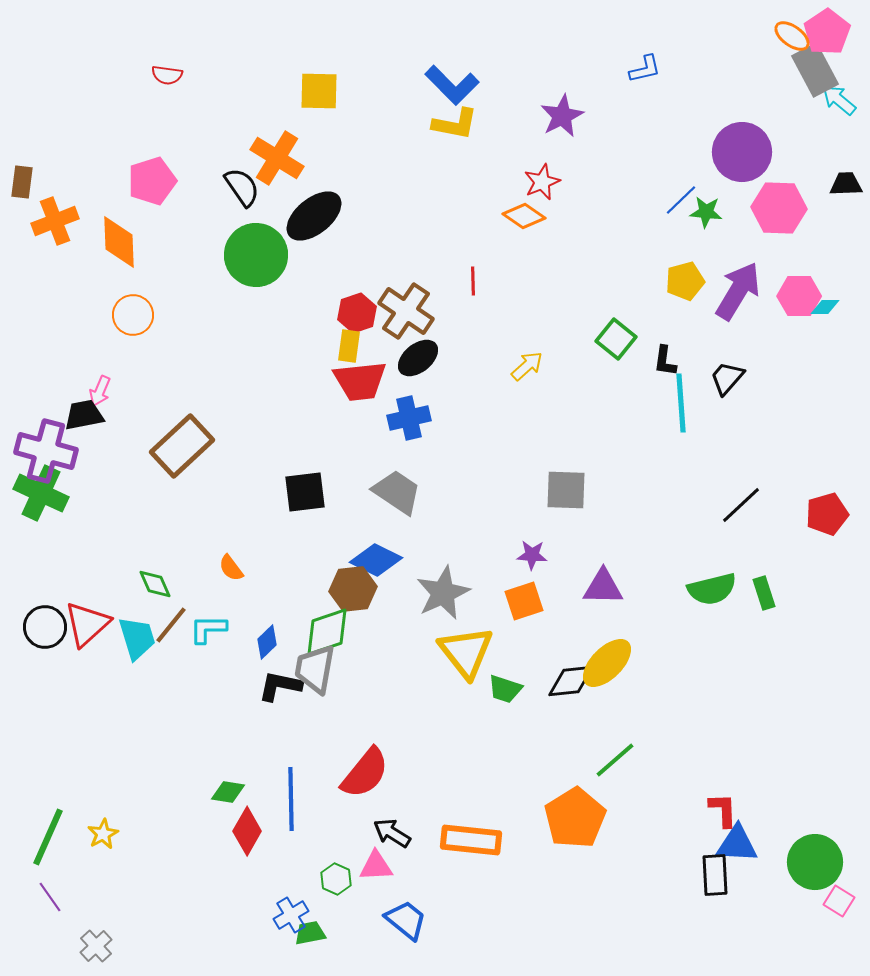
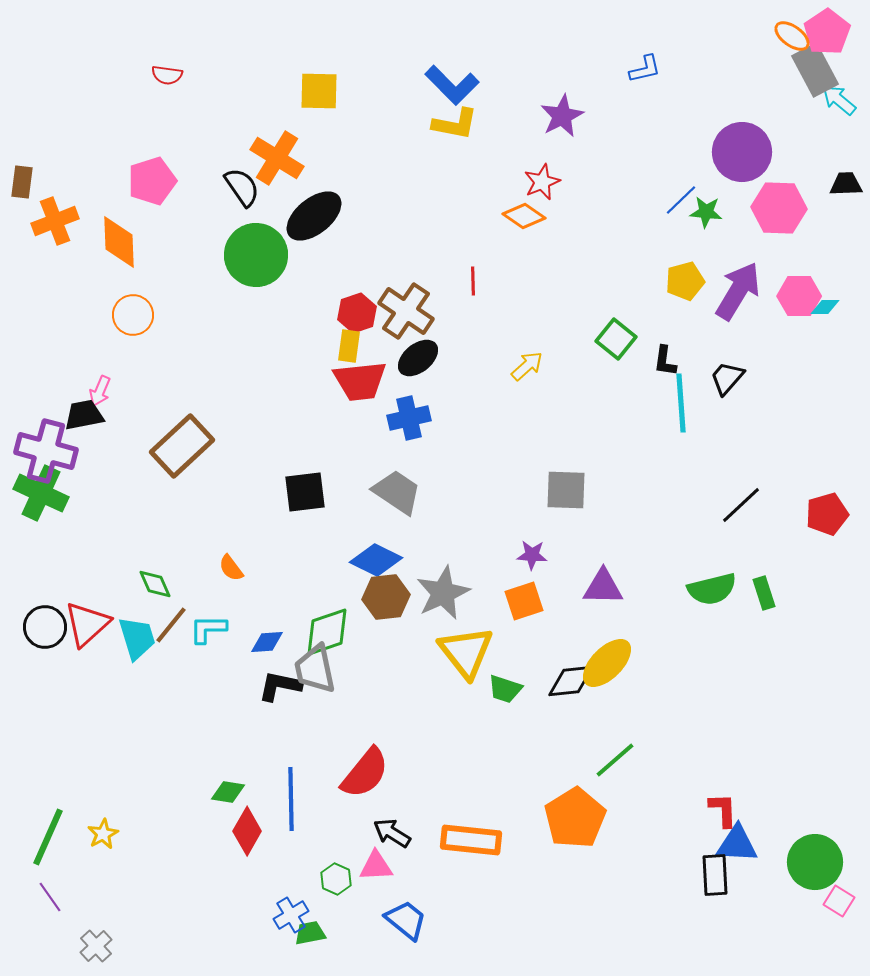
brown hexagon at (353, 589): moved 33 px right, 8 px down
blue diamond at (267, 642): rotated 40 degrees clockwise
gray trapezoid at (315, 669): rotated 22 degrees counterclockwise
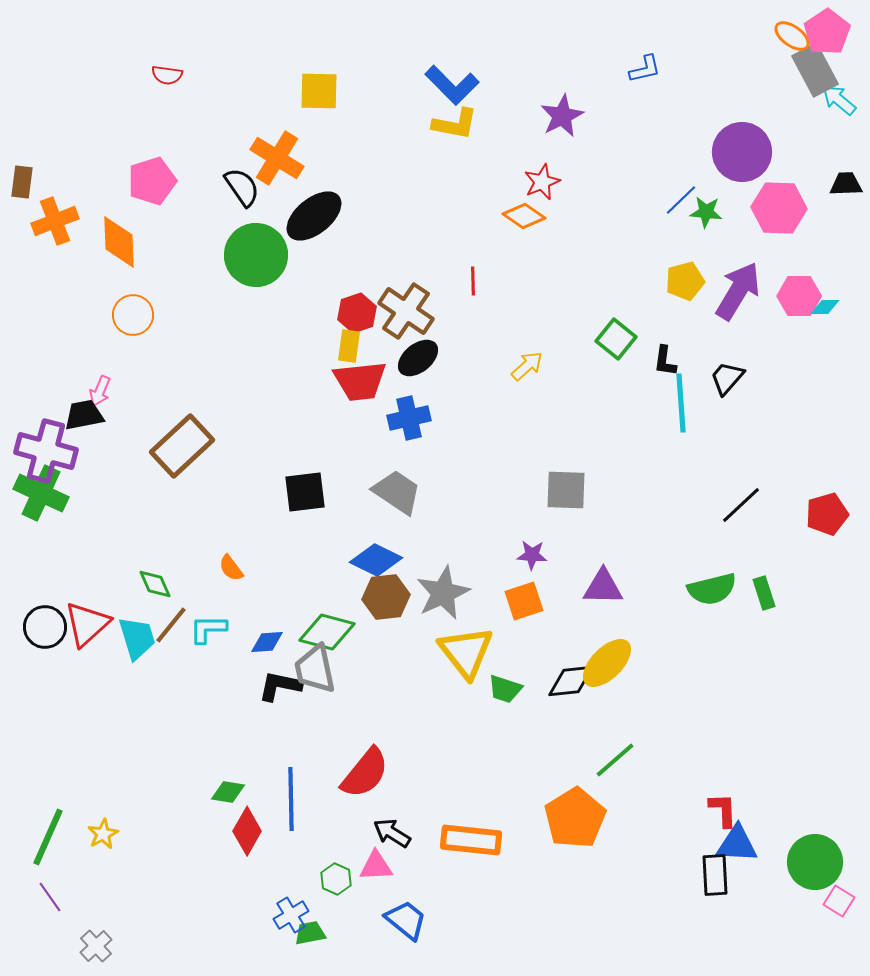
green diamond at (327, 632): rotated 34 degrees clockwise
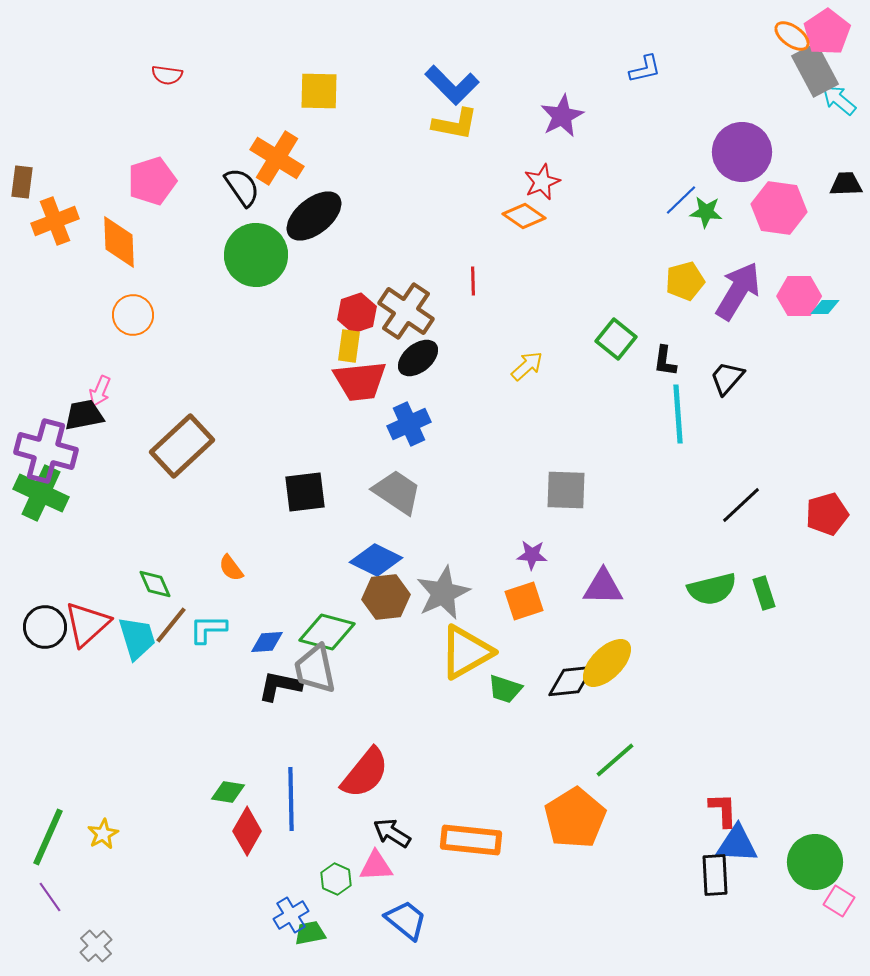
pink hexagon at (779, 208): rotated 6 degrees clockwise
cyan line at (681, 403): moved 3 px left, 11 px down
blue cross at (409, 418): moved 6 px down; rotated 12 degrees counterclockwise
yellow triangle at (466, 652): rotated 38 degrees clockwise
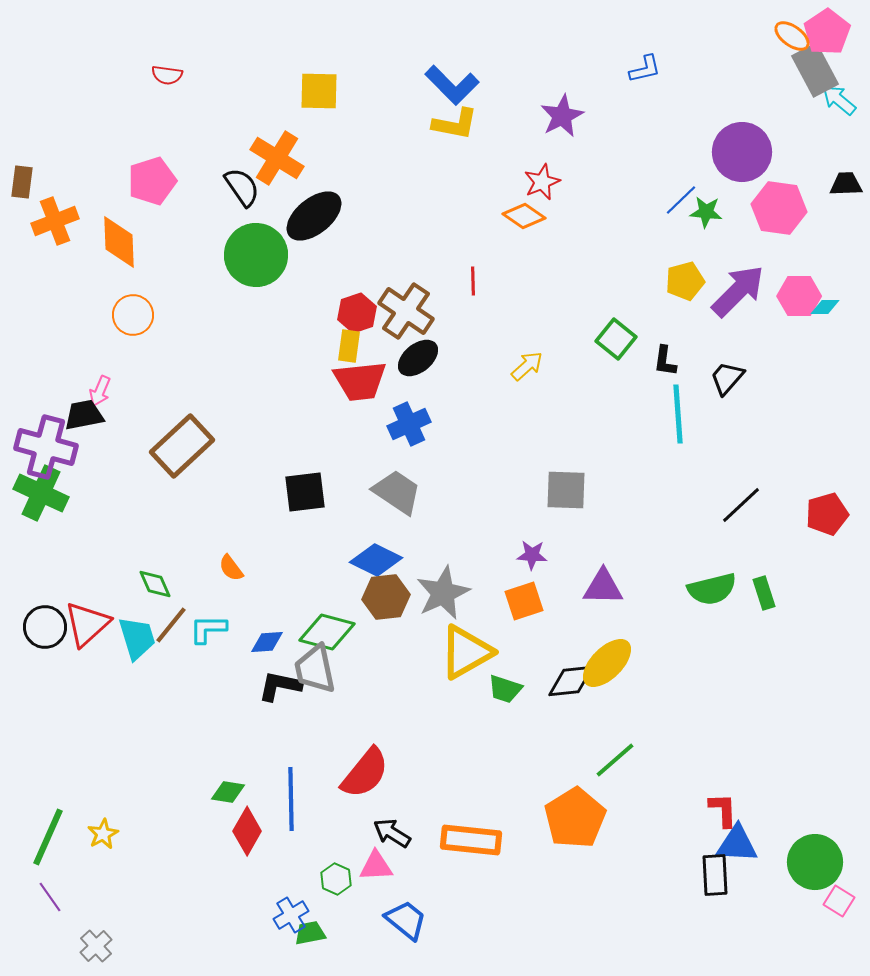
purple arrow at (738, 291): rotated 14 degrees clockwise
purple cross at (46, 451): moved 4 px up
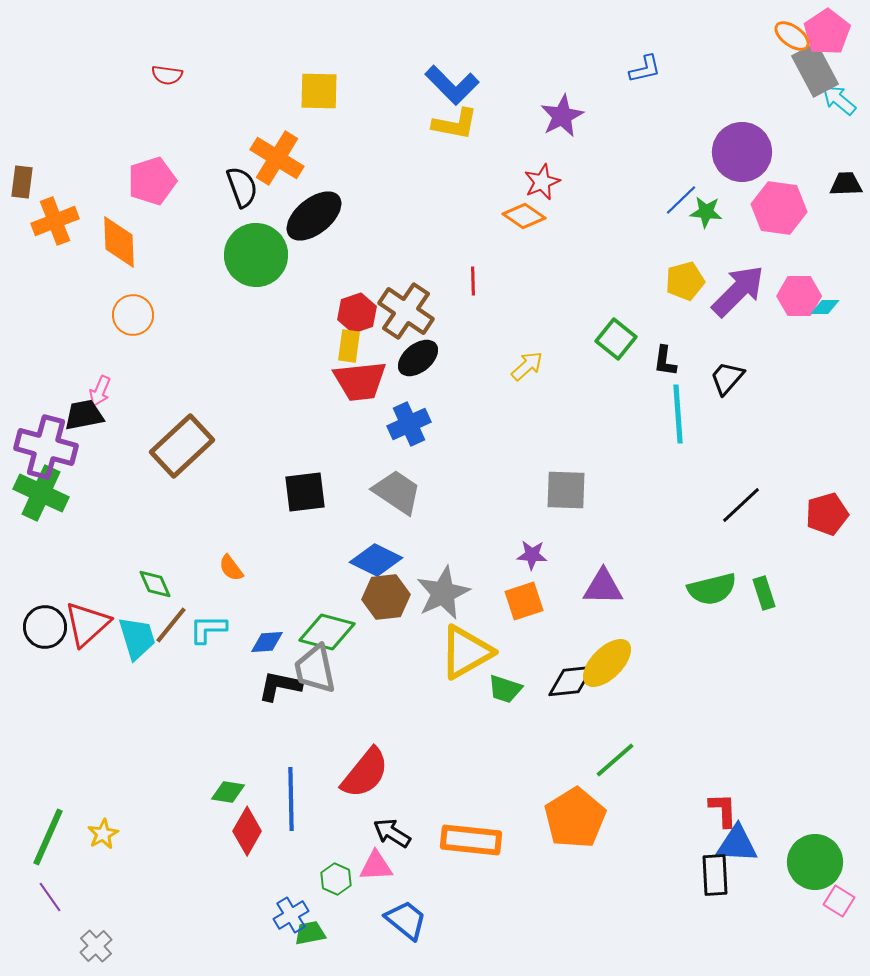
black semicircle at (242, 187): rotated 15 degrees clockwise
